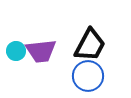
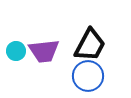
purple trapezoid: moved 3 px right
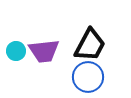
blue circle: moved 1 px down
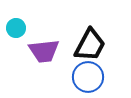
cyan circle: moved 23 px up
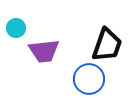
black trapezoid: moved 17 px right; rotated 9 degrees counterclockwise
blue circle: moved 1 px right, 2 px down
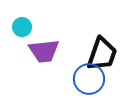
cyan circle: moved 6 px right, 1 px up
black trapezoid: moved 5 px left, 9 px down
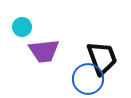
black trapezoid: moved 4 px down; rotated 39 degrees counterclockwise
blue circle: moved 1 px left
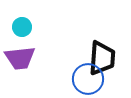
purple trapezoid: moved 24 px left, 7 px down
black trapezoid: rotated 24 degrees clockwise
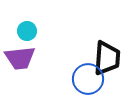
cyan circle: moved 5 px right, 4 px down
black trapezoid: moved 5 px right
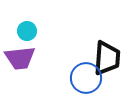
blue circle: moved 2 px left, 1 px up
